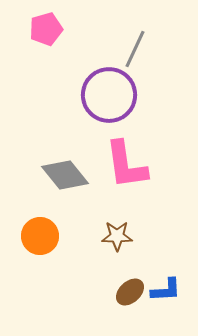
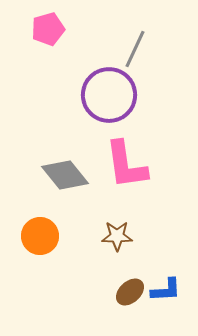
pink pentagon: moved 2 px right
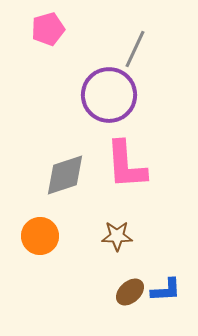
pink L-shape: rotated 4 degrees clockwise
gray diamond: rotated 69 degrees counterclockwise
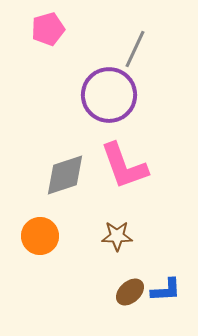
pink L-shape: moved 2 px left, 1 px down; rotated 16 degrees counterclockwise
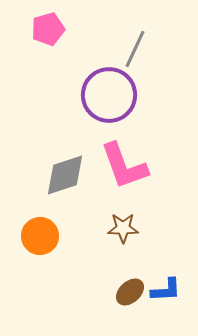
brown star: moved 6 px right, 8 px up
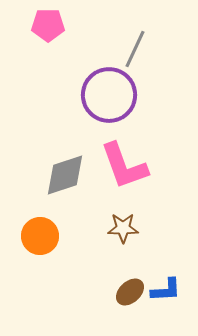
pink pentagon: moved 4 px up; rotated 16 degrees clockwise
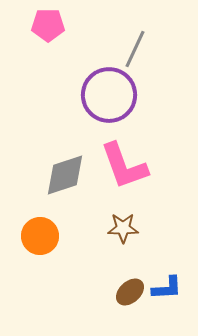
blue L-shape: moved 1 px right, 2 px up
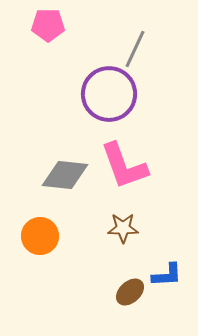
purple circle: moved 1 px up
gray diamond: rotated 24 degrees clockwise
blue L-shape: moved 13 px up
